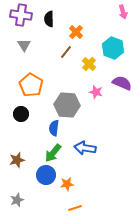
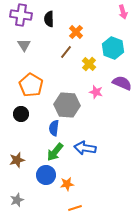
green arrow: moved 2 px right, 1 px up
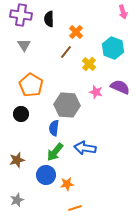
purple semicircle: moved 2 px left, 4 px down
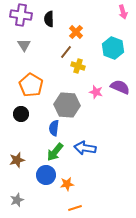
yellow cross: moved 11 px left, 2 px down; rotated 24 degrees counterclockwise
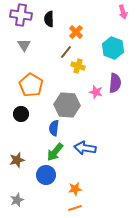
purple semicircle: moved 5 px left, 4 px up; rotated 72 degrees clockwise
orange star: moved 8 px right, 5 px down
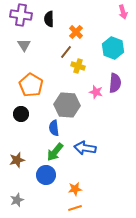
blue semicircle: rotated 14 degrees counterclockwise
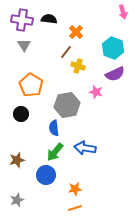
purple cross: moved 1 px right, 5 px down
black semicircle: rotated 98 degrees clockwise
purple semicircle: moved 9 px up; rotated 60 degrees clockwise
gray hexagon: rotated 15 degrees counterclockwise
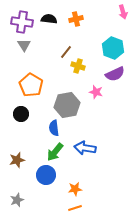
purple cross: moved 2 px down
orange cross: moved 13 px up; rotated 32 degrees clockwise
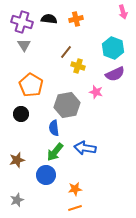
purple cross: rotated 10 degrees clockwise
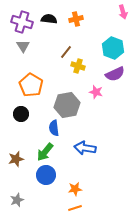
gray triangle: moved 1 px left, 1 px down
green arrow: moved 10 px left
brown star: moved 1 px left, 1 px up
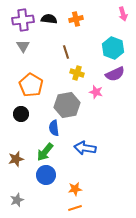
pink arrow: moved 2 px down
purple cross: moved 1 px right, 2 px up; rotated 25 degrees counterclockwise
brown line: rotated 56 degrees counterclockwise
yellow cross: moved 1 px left, 7 px down
